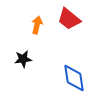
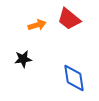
orange arrow: rotated 60 degrees clockwise
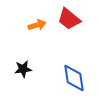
black star: moved 10 px down
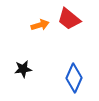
orange arrow: moved 3 px right
blue diamond: rotated 32 degrees clockwise
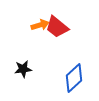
red trapezoid: moved 12 px left, 8 px down
blue diamond: rotated 24 degrees clockwise
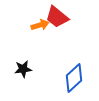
red trapezoid: moved 10 px up
